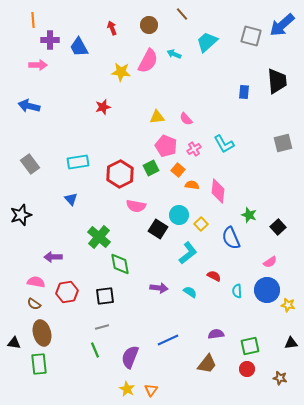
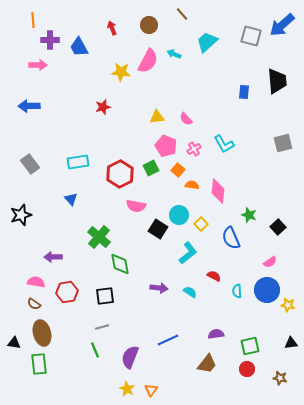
blue arrow at (29, 106): rotated 15 degrees counterclockwise
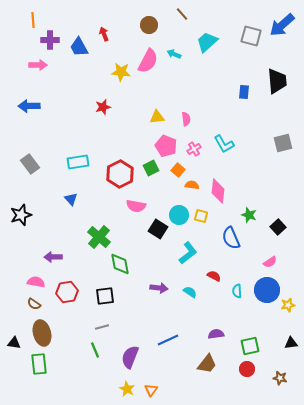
red arrow at (112, 28): moved 8 px left, 6 px down
pink semicircle at (186, 119): rotated 144 degrees counterclockwise
yellow square at (201, 224): moved 8 px up; rotated 32 degrees counterclockwise
yellow star at (288, 305): rotated 24 degrees counterclockwise
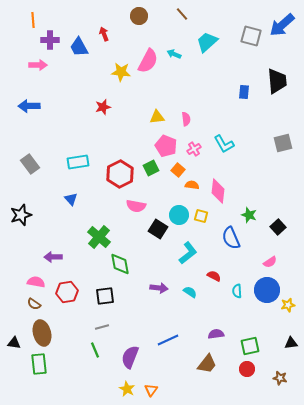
brown circle at (149, 25): moved 10 px left, 9 px up
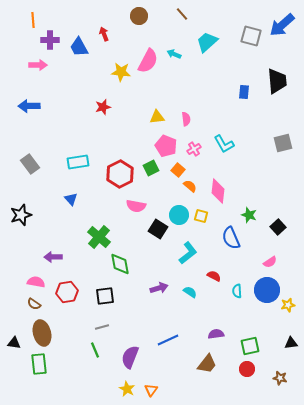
orange semicircle at (192, 185): moved 2 px left, 1 px down; rotated 32 degrees clockwise
purple arrow at (159, 288): rotated 24 degrees counterclockwise
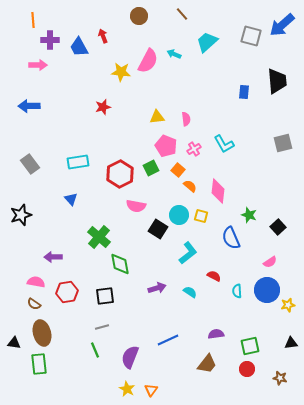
red arrow at (104, 34): moved 1 px left, 2 px down
purple arrow at (159, 288): moved 2 px left
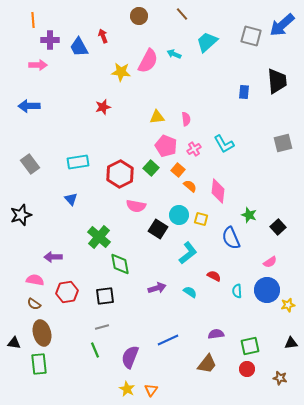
green square at (151, 168): rotated 21 degrees counterclockwise
yellow square at (201, 216): moved 3 px down
pink semicircle at (36, 282): moved 1 px left, 2 px up
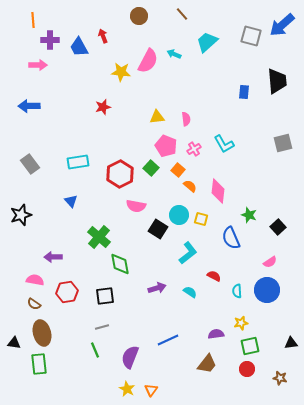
blue triangle at (71, 199): moved 2 px down
yellow star at (288, 305): moved 47 px left, 18 px down
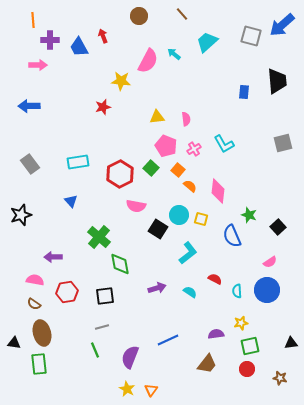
cyan arrow at (174, 54): rotated 16 degrees clockwise
yellow star at (121, 72): moved 9 px down
blue semicircle at (231, 238): moved 1 px right, 2 px up
red semicircle at (214, 276): moved 1 px right, 3 px down
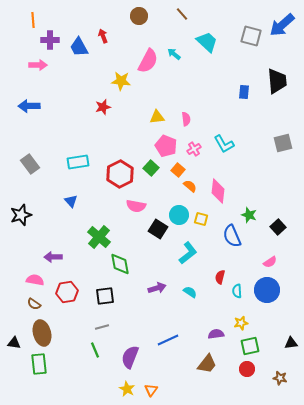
cyan trapezoid at (207, 42): rotated 85 degrees clockwise
red semicircle at (215, 279): moved 5 px right, 2 px up; rotated 104 degrees counterclockwise
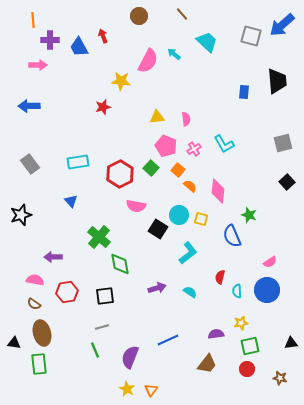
black square at (278, 227): moved 9 px right, 45 px up
